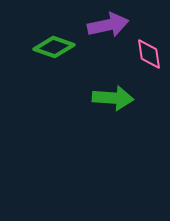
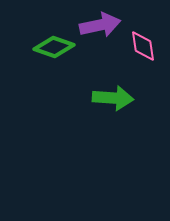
purple arrow: moved 8 px left
pink diamond: moved 6 px left, 8 px up
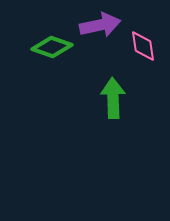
green diamond: moved 2 px left
green arrow: rotated 96 degrees counterclockwise
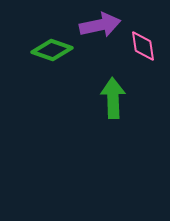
green diamond: moved 3 px down
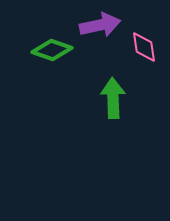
pink diamond: moved 1 px right, 1 px down
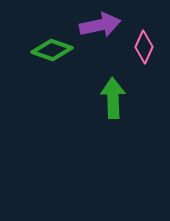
pink diamond: rotated 32 degrees clockwise
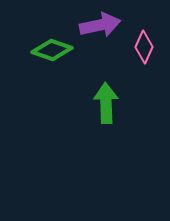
green arrow: moved 7 px left, 5 px down
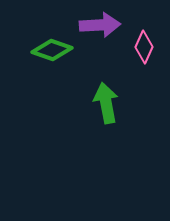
purple arrow: rotated 9 degrees clockwise
green arrow: rotated 9 degrees counterclockwise
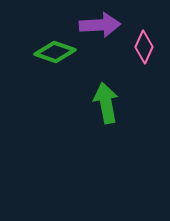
green diamond: moved 3 px right, 2 px down
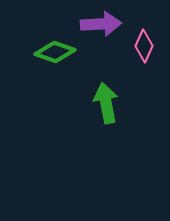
purple arrow: moved 1 px right, 1 px up
pink diamond: moved 1 px up
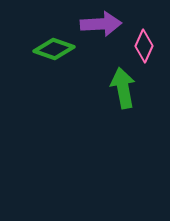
green diamond: moved 1 px left, 3 px up
green arrow: moved 17 px right, 15 px up
